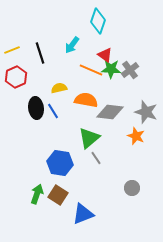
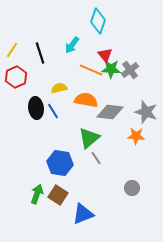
yellow line: rotated 35 degrees counterclockwise
red triangle: rotated 14 degrees clockwise
orange star: rotated 18 degrees counterclockwise
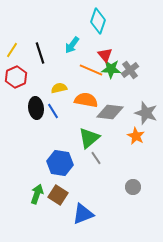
gray star: moved 1 px down
orange star: rotated 24 degrees clockwise
gray circle: moved 1 px right, 1 px up
